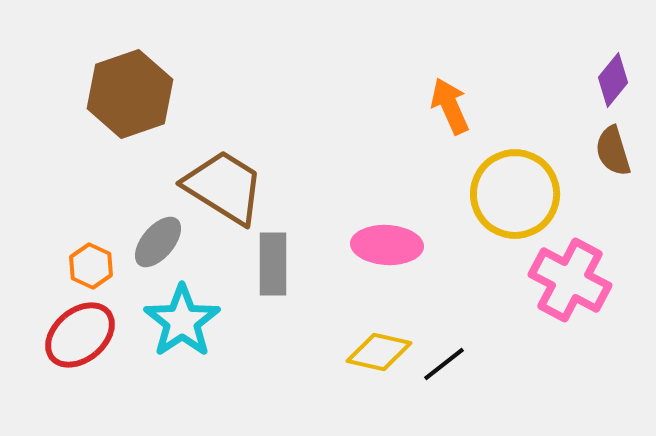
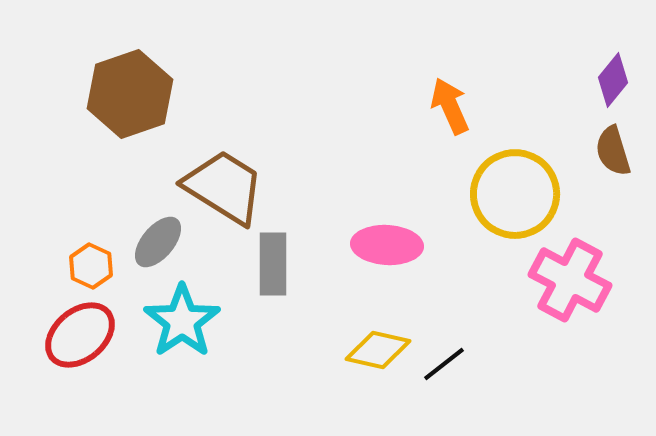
yellow diamond: moved 1 px left, 2 px up
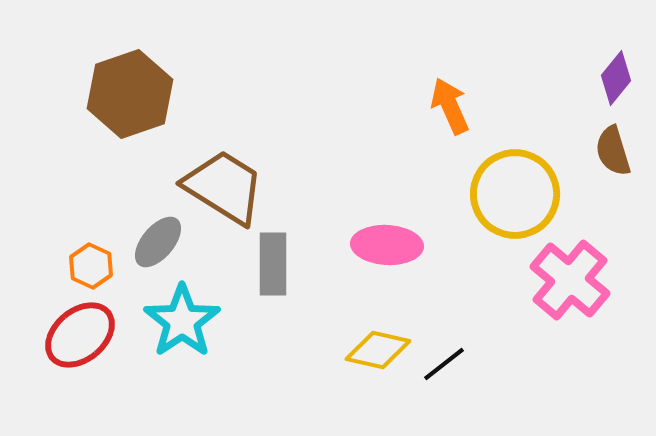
purple diamond: moved 3 px right, 2 px up
pink cross: rotated 12 degrees clockwise
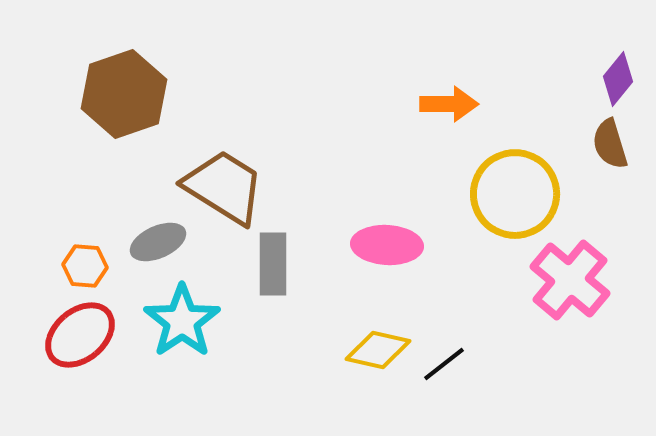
purple diamond: moved 2 px right, 1 px down
brown hexagon: moved 6 px left
orange arrow: moved 1 px left, 2 px up; rotated 114 degrees clockwise
brown semicircle: moved 3 px left, 7 px up
gray ellipse: rotated 26 degrees clockwise
orange hexagon: moved 6 px left; rotated 21 degrees counterclockwise
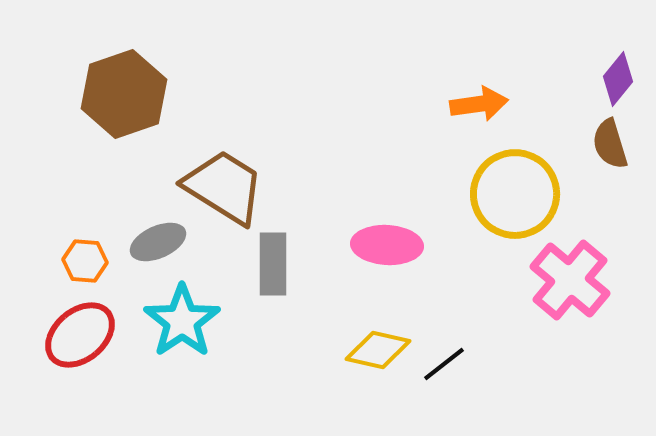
orange arrow: moved 30 px right; rotated 8 degrees counterclockwise
orange hexagon: moved 5 px up
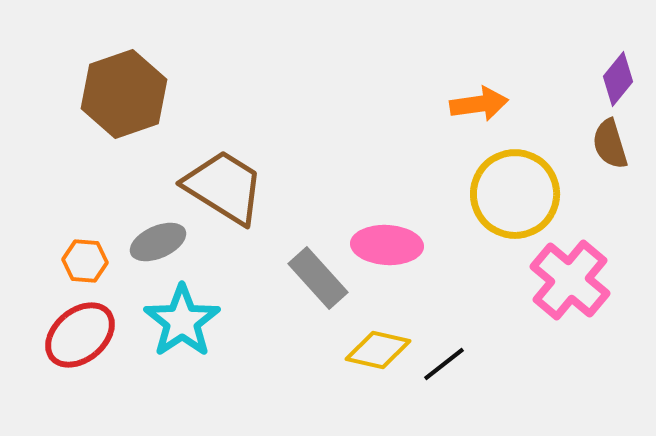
gray rectangle: moved 45 px right, 14 px down; rotated 42 degrees counterclockwise
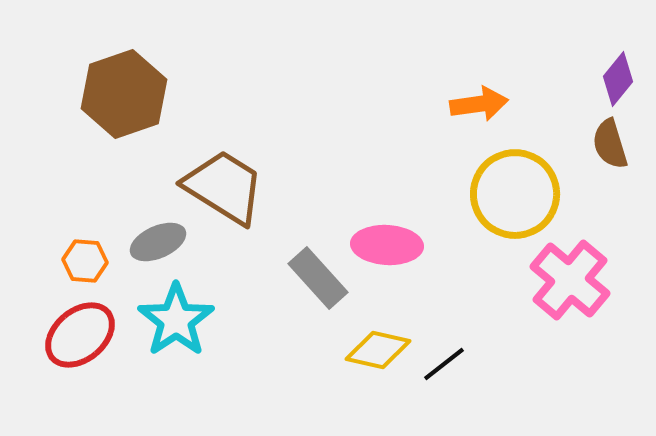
cyan star: moved 6 px left, 1 px up
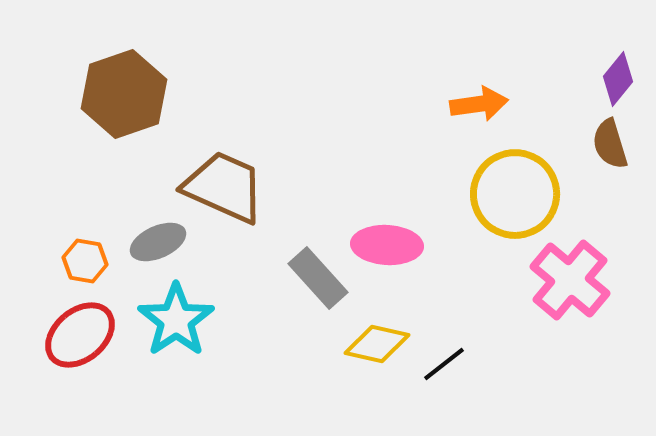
brown trapezoid: rotated 8 degrees counterclockwise
orange hexagon: rotated 6 degrees clockwise
yellow diamond: moved 1 px left, 6 px up
